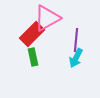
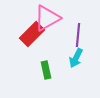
purple line: moved 2 px right, 5 px up
green rectangle: moved 13 px right, 13 px down
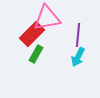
pink triangle: rotated 20 degrees clockwise
cyan arrow: moved 2 px right, 1 px up
green rectangle: moved 10 px left, 16 px up; rotated 42 degrees clockwise
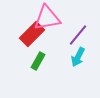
purple line: rotated 35 degrees clockwise
green rectangle: moved 2 px right, 7 px down
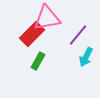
cyan arrow: moved 8 px right
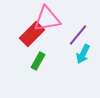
pink triangle: moved 1 px down
cyan arrow: moved 3 px left, 3 px up
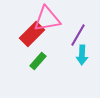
purple line: rotated 10 degrees counterclockwise
cyan arrow: moved 1 px left, 1 px down; rotated 24 degrees counterclockwise
green rectangle: rotated 12 degrees clockwise
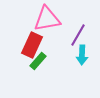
red rectangle: moved 11 px down; rotated 20 degrees counterclockwise
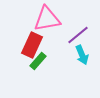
purple line: rotated 20 degrees clockwise
cyan arrow: rotated 24 degrees counterclockwise
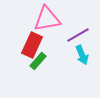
purple line: rotated 10 degrees clockwise
